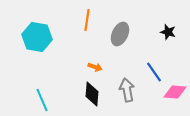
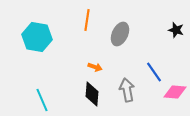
black star: moved 8 px right, 2 px up
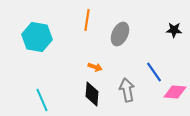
black star: moved 2 px left; rotated 14 degrees counterclockwise
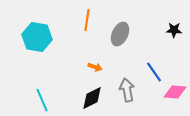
black diamond: moved 4 px down; rotated 60 degrees clockwise
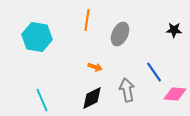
pink diamond: moved 2 px down
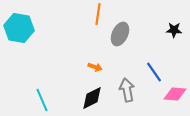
orange line: moved 11 px right, 6 px up
cyan hexagon: moved 18 px left, 9 px up
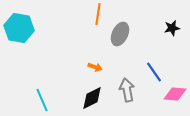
black star: moved 2 px left, 2 px up; rotated 14 degrees counterclockwise
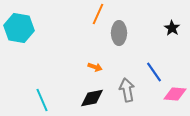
orange line: rotated 15 degrees clockwise
black star: rotated 28 degrees counterclockwise
gray ellipse: moved 1 px left, 1 px up; rotated 25 degrees counterclockwise
black diamond: rotated 15 degrees clockwise
